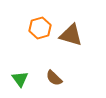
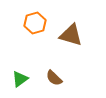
orange hexagon: moved 5 px left, 5 px up
green triangle: rotated 30 degrees clockwise
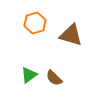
green triangle: moved 9 px right, 4 px up
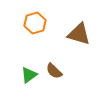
brown triangle: moved 8 px right, 1 px up
brown semicircle: moved 7 px up
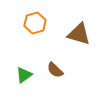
brown semicircle: moved 1 px right, 1 px up
green triangle: moved 5 px left
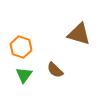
orange hexagon: moved 14 px left, 24 px down; rotated 25 degrees counterclockwise
green triangle: rotated 18 degrees counterclockwise
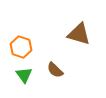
green triangle: rotated 12 degrees counterclockwise
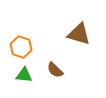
green triangle: rotated 48 degrees counterclockwise
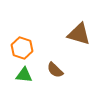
orange hexagon: moved 1 px right, 1 px down
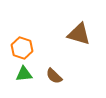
brown semicircle: moved 1 px left, 6 px down
green triangle: moved 1 px up; rotated 12 degrees counterclockwise
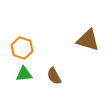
brown triangle: moved 9 px right, 6 px down
brown semicircle: rotated 18 degrees clockwise
